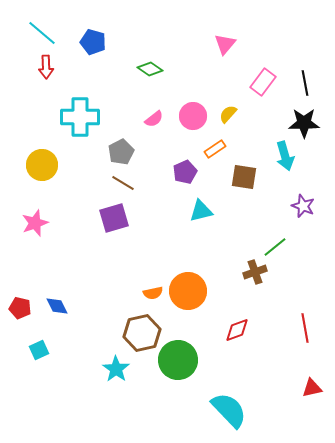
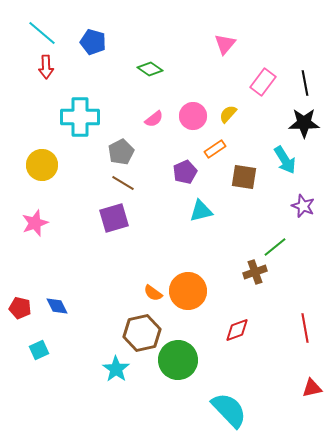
cyan arrow: moved 4 px down; rotated 16 degrees counterclockwise
orange semicircle: rotated 48 degrees clockwise
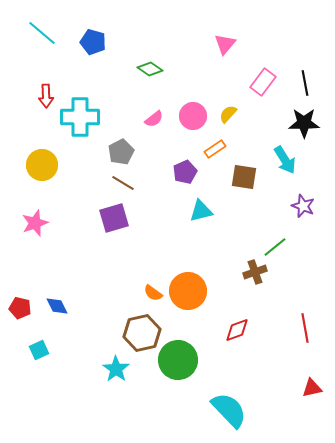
red arrow: moved 29 px down
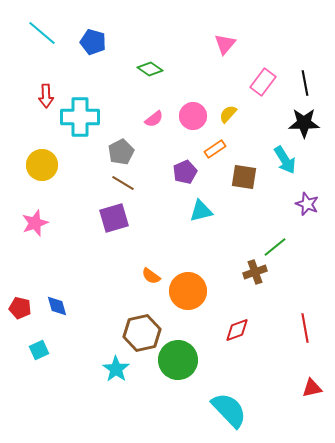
purple star: moved 4 px right, 2 px up
orange semicircle: moved 2 px left, 17 px up
blue diamond: rotated 10 degrees clockwise
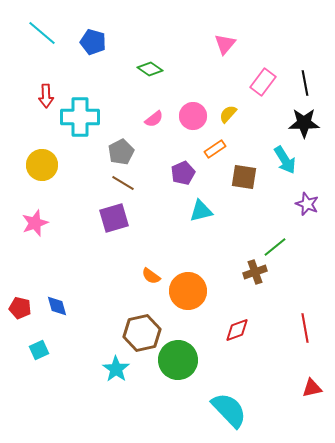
purple pentagon: moved 2 px left, 1 px down
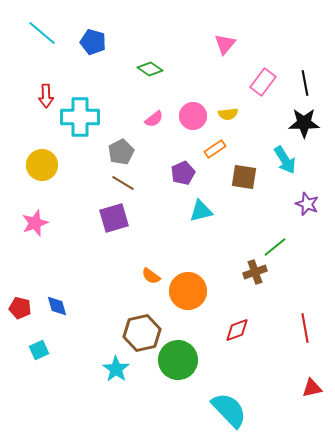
yellow semicircle: rotated 138 degrees counterclockwise
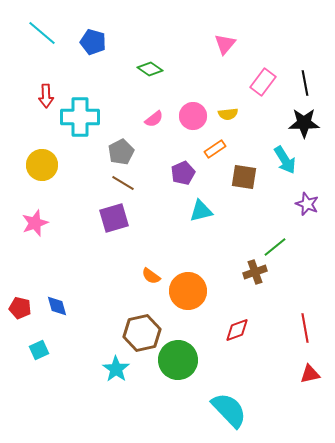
red triangle: moved 2 px left, 14 px up
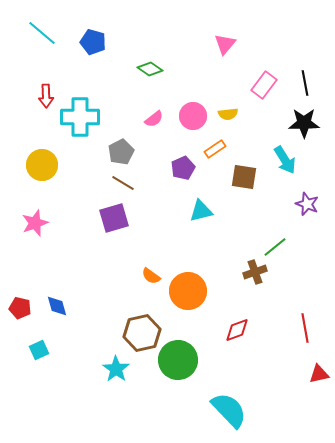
pink rectangle: moved 1 px right, 3 px down
purple pentagon: moved 5 px up
red triangle: moved 9 px right
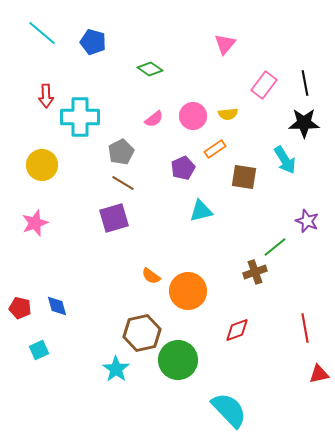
purple star: moved 17 px down
